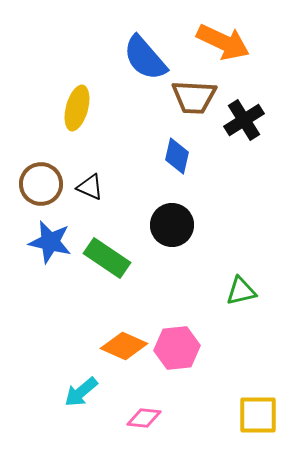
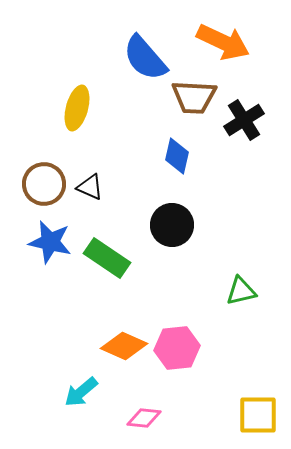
brown circle: moved 3 px right
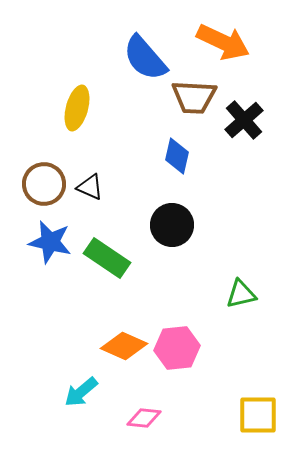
black cross: rotated 9 degrees counterclockwise
green triangle: moved 3 px down
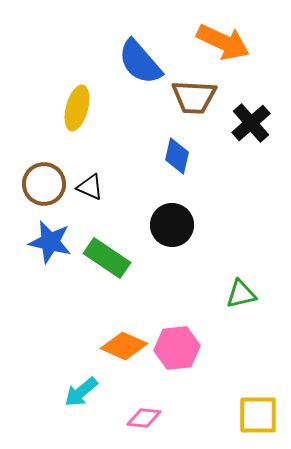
blue semicircle: moved 5 px left, 4 px down
black cross: moved 7 px right, 3 px down
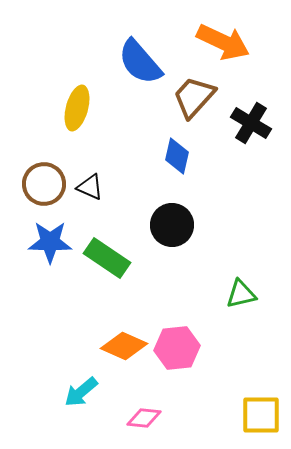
brown trapezoid: rotated 129 degrees clockwise
black cross: rotated 18 degrees counterclockwise
blue star: rotated 12 degrees counterclockwise
yellow square: moved 3 px right
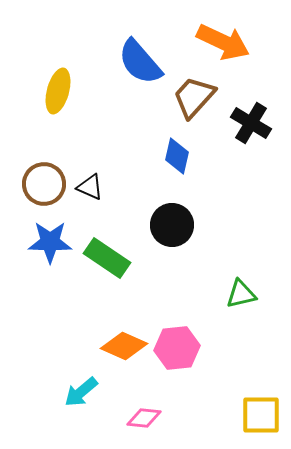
yellow ellipse: moved 19 px left, 17 px up
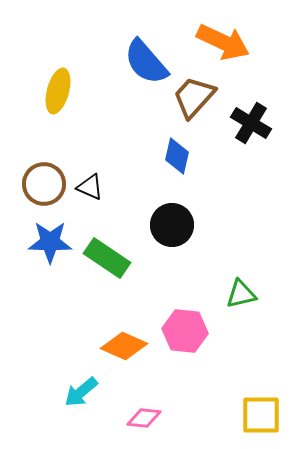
blue semicircle: moved 6 px right
pink hexagon: moved 8 px right, 17 px up; rotated 12 degrees clockwise
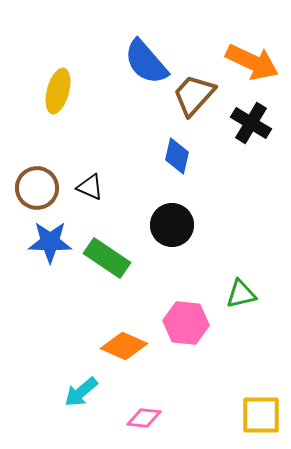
orange arrow: moved 29 px right, 20 px down
brown trapezoid: moved 2 px up
brown circle: moved 7 px left, 4 px down
pink hexagon: moved 1 px right, 8 px up
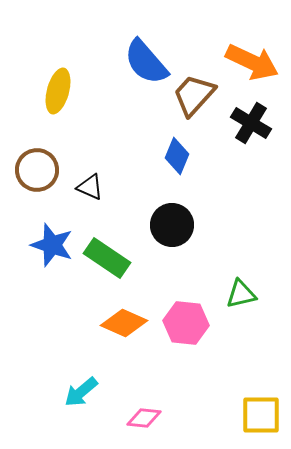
blue diamond: rotated 9 degrees clockwise
brown circle: moved 18 px up
blue star: moved 2 px right, 3 px down; rotated 18 degrees clockwise
orange diamond: moved 23 px up
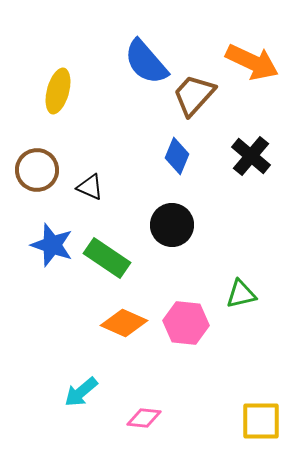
black cross: moved 33 px down; rotated 9 degrees clockwise
yellow square: moved 6 px down
